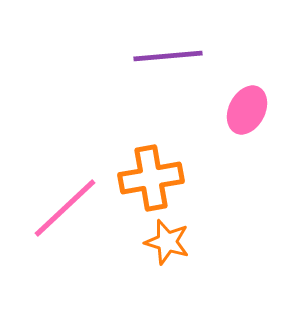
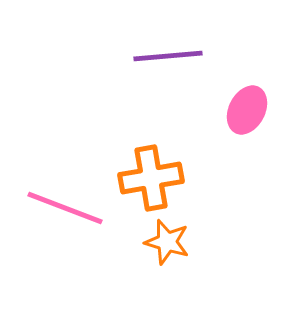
pink line: rotated 64 degrees clockwise
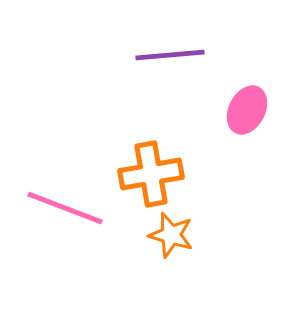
purple line: moved 2 px right, 1 px up
orange cross: moved 4 px up
orange star: moved 4 px right, 7 px up
